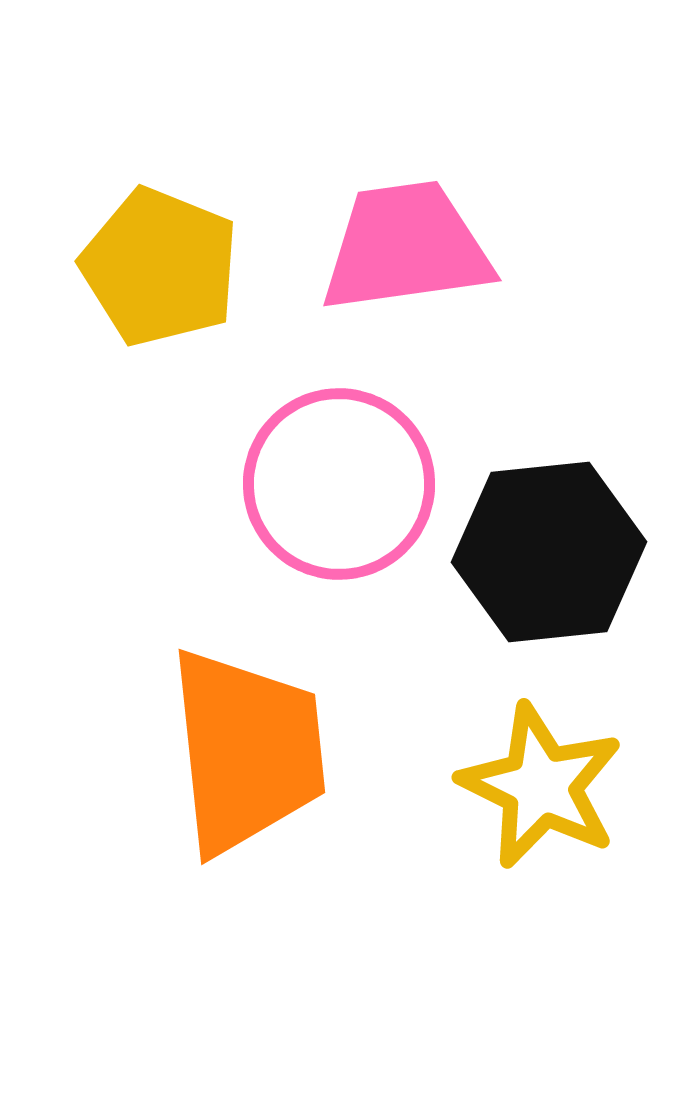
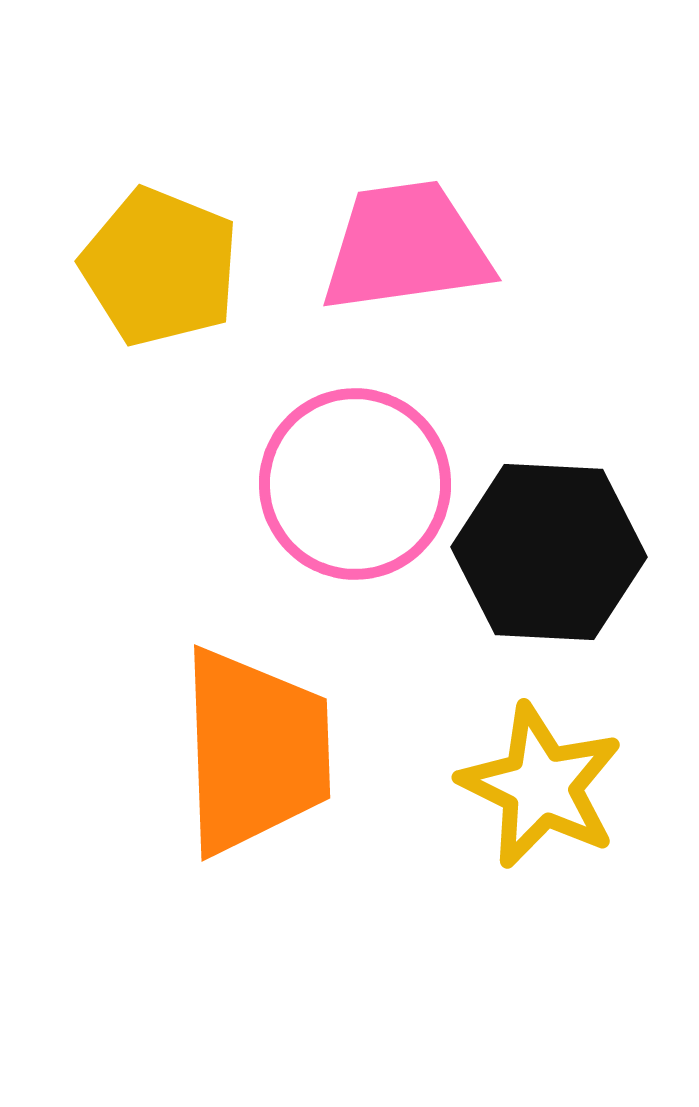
pink circle: moved 16 px right
black hexagon: rotated 9 degrees clockwise
orange trapezoid: moved 8 px right; rotated 4 degrees clockwise
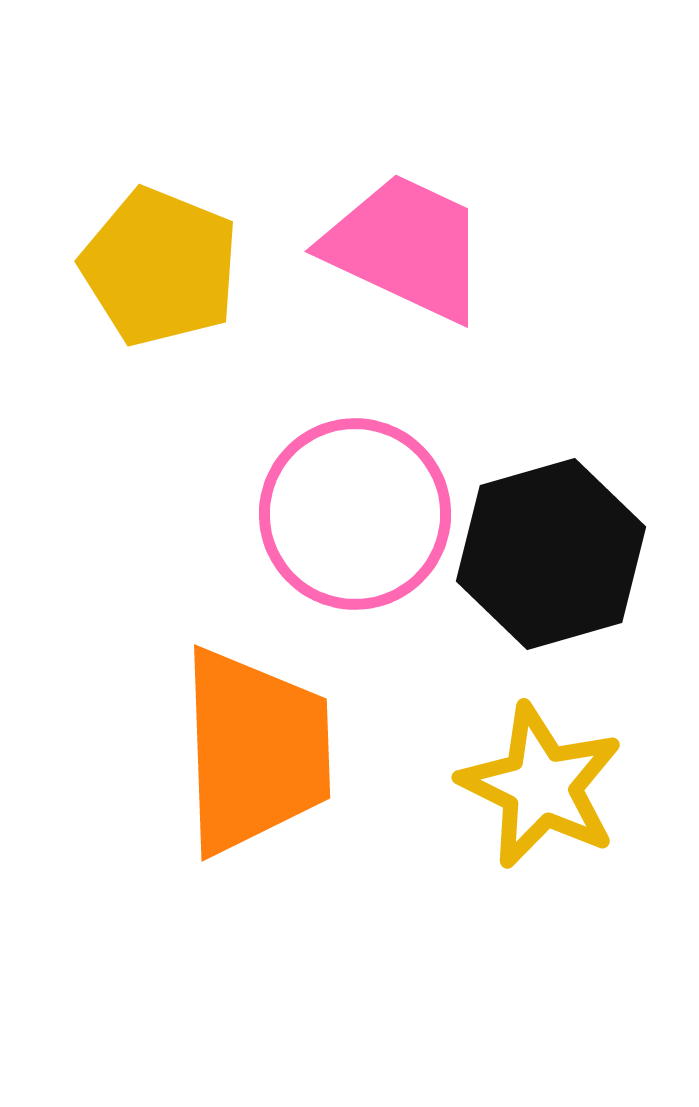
pink trapezoid: rotated 33 degrees clockwise
pink circle: moved 30 px down
black hexagon: moved 2 px right, 2 px down; rotated 19 degrees counterclockwise
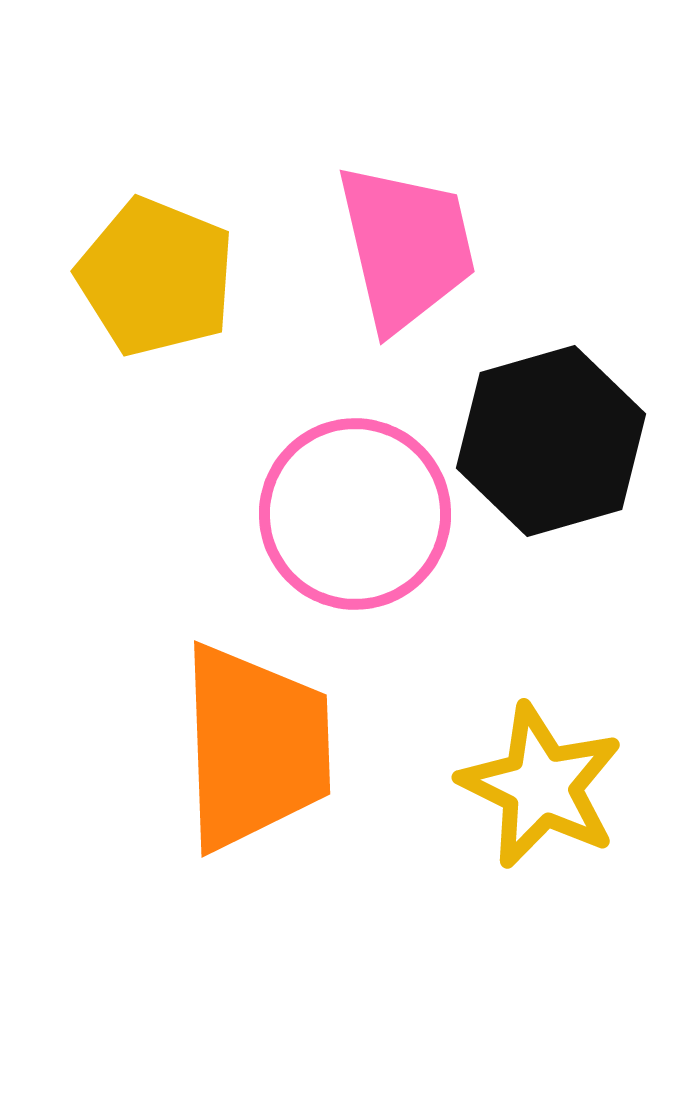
pink trapezoid: rotated 52 degrees clockwise
yellow pentagon: moved 4 px left, 10 px down
black hexagon: moved 113 px up
orange trapezoid: moved 4 px up
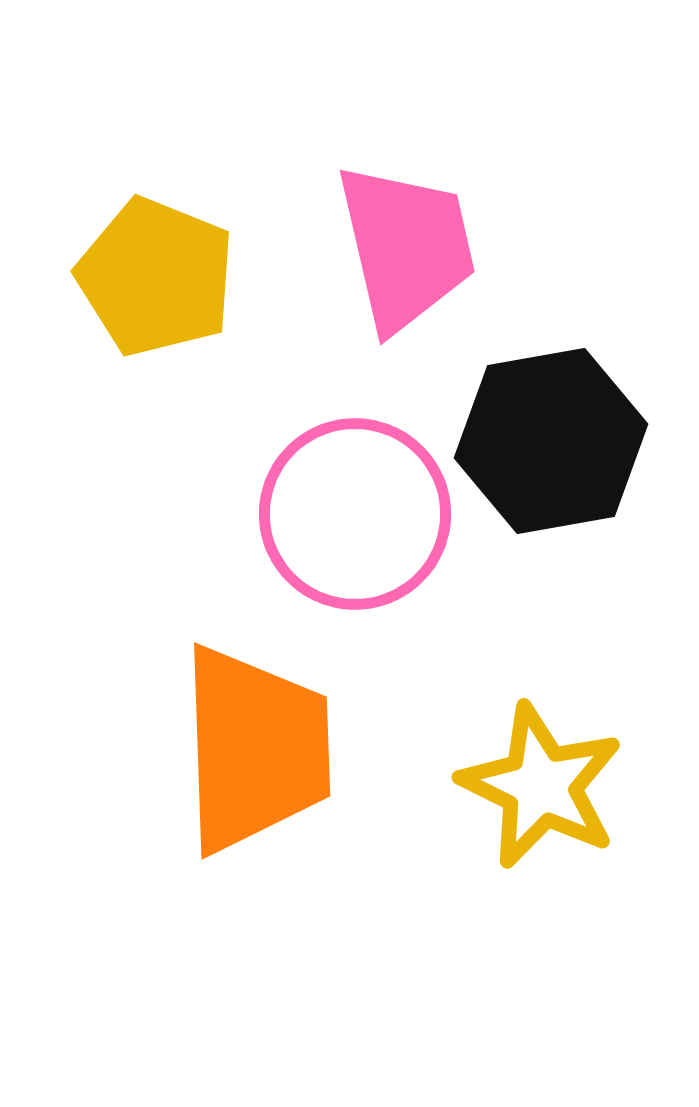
black hexagon: rotated 6 degrees clockwise
orange trapezoid: moved 2 px down
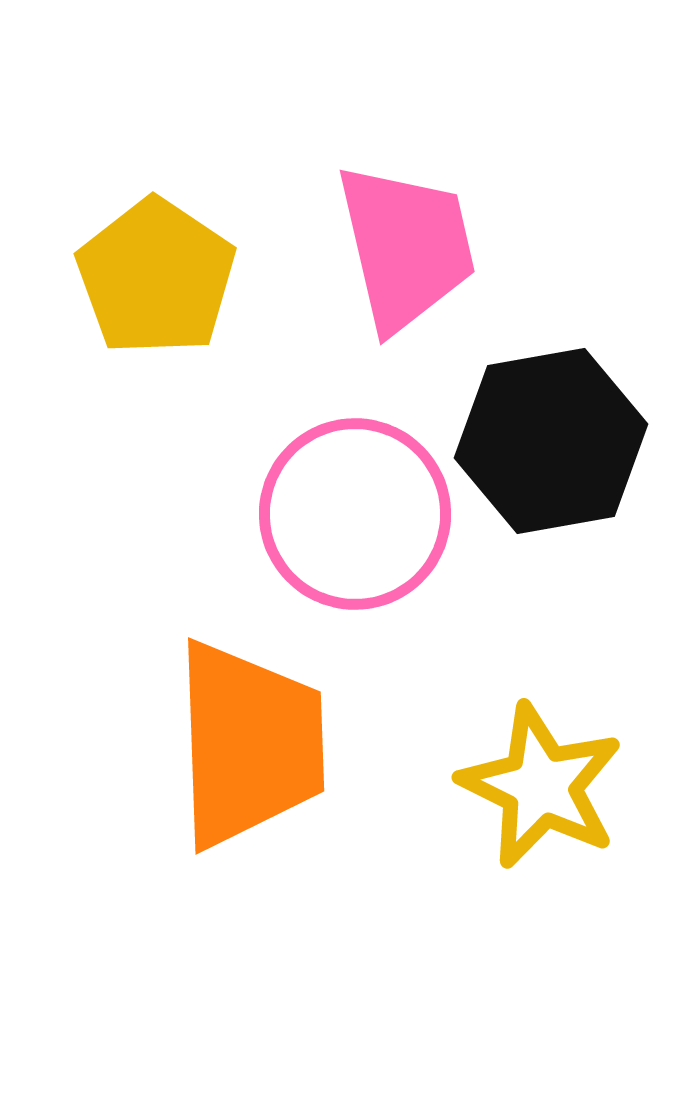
yellow pentagon: rotated 12 degrees clockwise
orange trapezoid: moved 6 px left, 5 px up
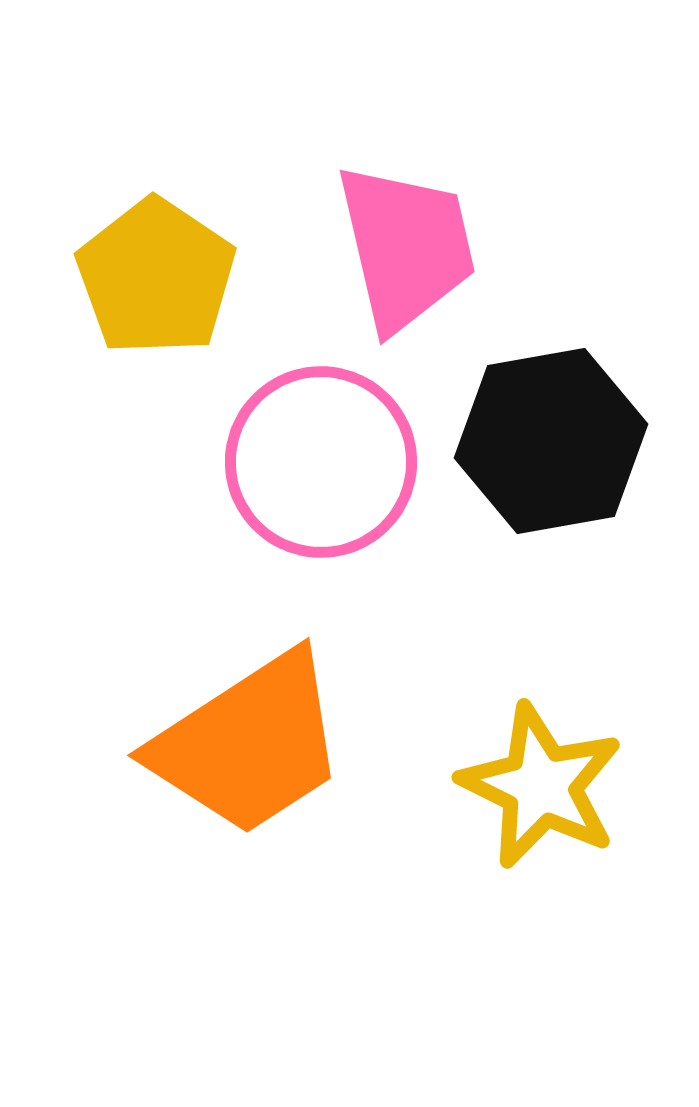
pink circle: moved 34 px left, 52 px up
orange trapezoid: rotated 59 degrees clockwise
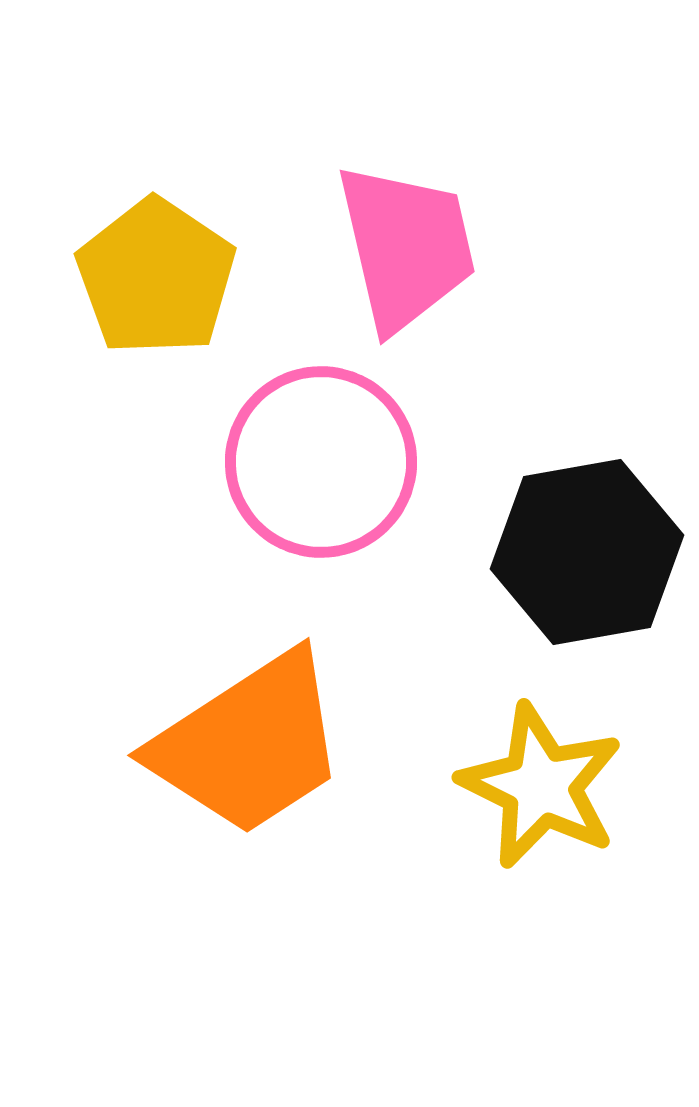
black hexagon: moved 36 px right, 111 px down
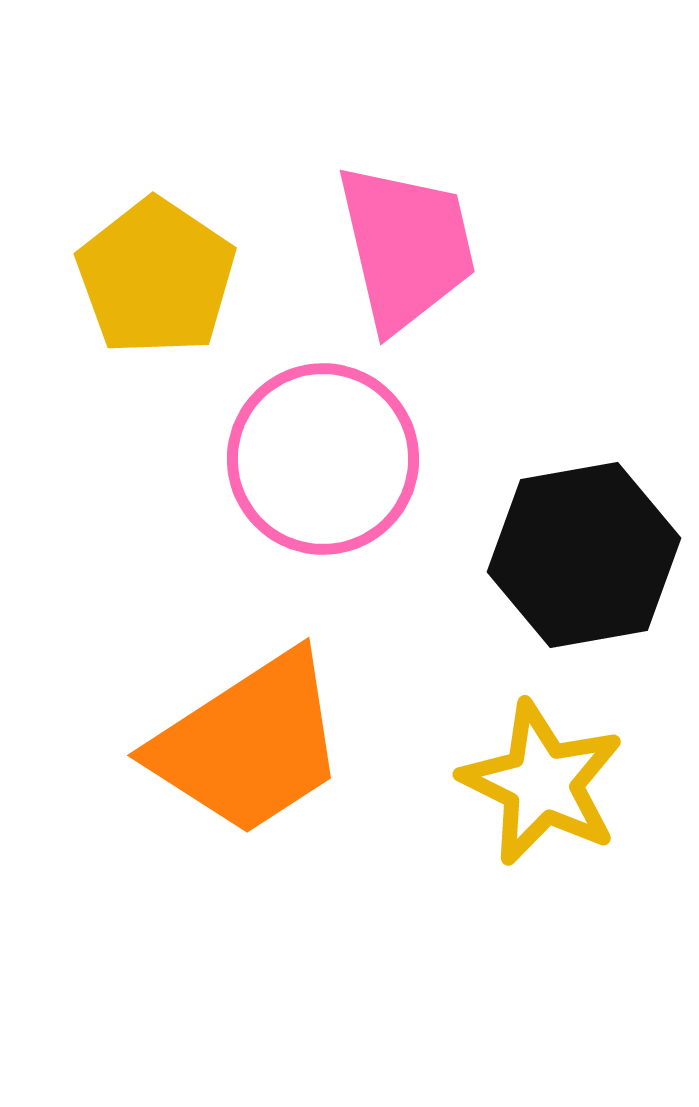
pink circle: moved 2 px right, 3 px up
black hexagon: moved 3 px left, 3 px down
yellow star: moved 1 px right, 3 px up
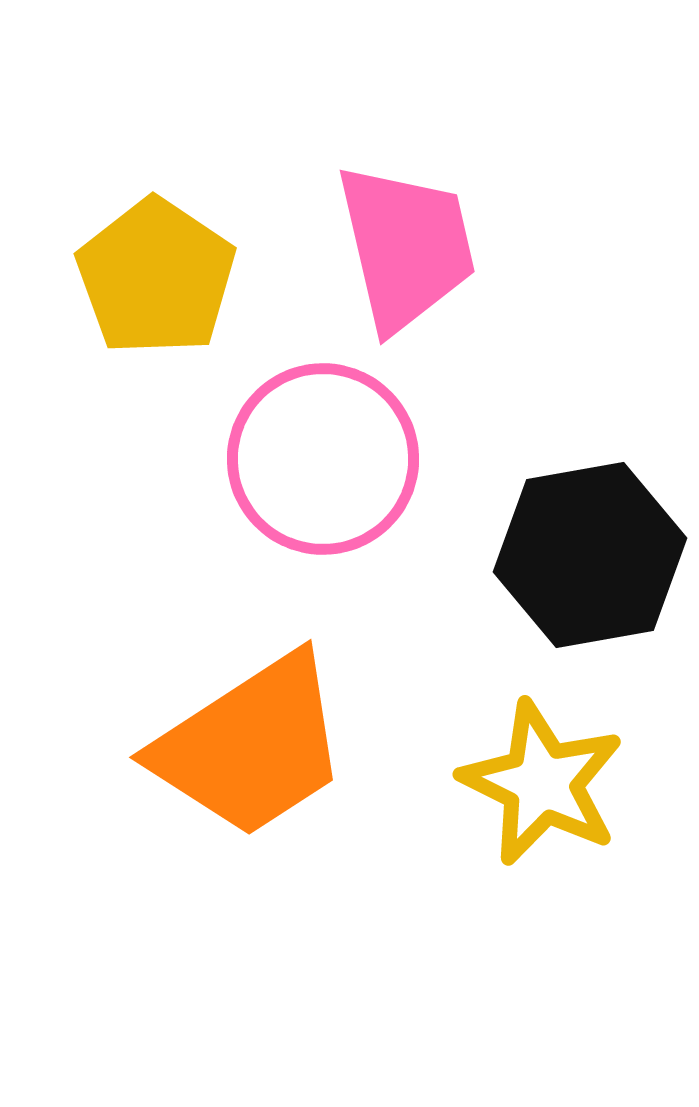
black hexagon: moved 6 px right
orange trapezoid: moved 2 px right, 2 px down
